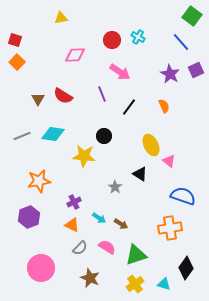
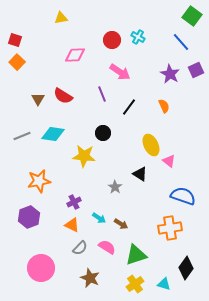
black circle: moved 1 px left, 3 px up
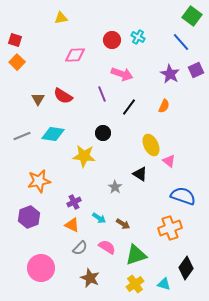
pink arrow: moved 2 px right, 2 px down; rotated 15 degrees counterclockwise
orange semicircle: rotated 48 degrees clockwise
brown arrow: moved 2 px right
orange cross: rotated 10 degrees counterclockwise
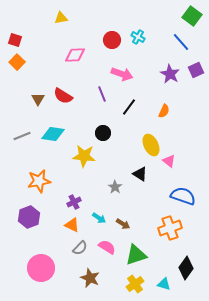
orange semicircle: moved 5 px down
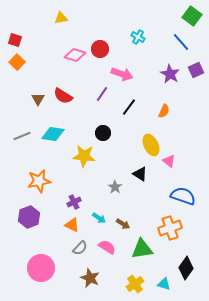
red circle: moved 12 px left, 9 px down
pink diamond: rotated 20 degrees clockwise
purple line: rotated 56 degrees clockwise
green triangle: moved 6 px right, 6 px up; rotated 10 degrees clockwise
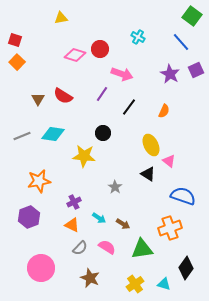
black triangle: moved 8 px right
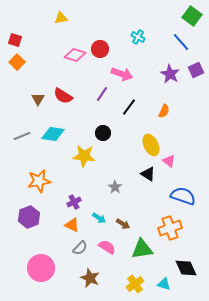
black diamond: rotated 60 degrees counterclockwise
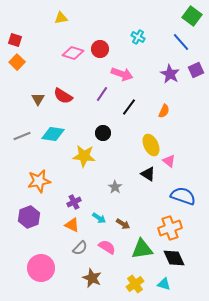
pink diamond: moved 2 px left, 2 px up
black diamond: moved 12 px left, 10 px up
brown star: moved 2 px right
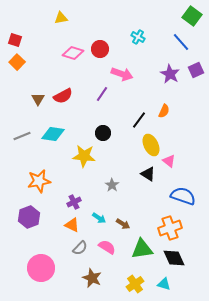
red semicircle: rotated 60 degrees counterclockwise
black line: moved 10 px right, 13 px down
gray star: moved 3 px left, 2 px up
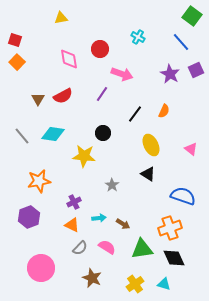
pink diamond: moved 4 px left, 6 px down; rotated 65 degrees clockwise
black line: moved 4 px left, 6 px up
gray line: rotated 72 degrees clockwise
pink triangle: moved 22 px right, 12 px up
cyan arrow: rotated 40 degrees counterclockwise
